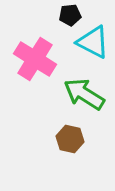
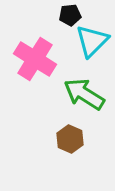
cyan triangle: moved 1 px left, 1 px up; rotated 48 degrees clockwise
brown hexagon: rotated 12 degrees clockwise
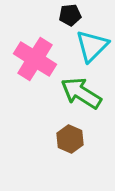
cyan triangle: moved 5 px down
green arrow: moved 3 px left, 1 px up
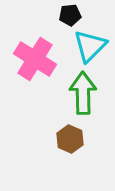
cyan triangle: moved 2 px left
green arrow: moved 2 px right; rotated 57 degrees clockwise
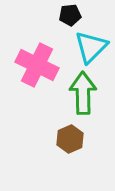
cyan triangle: moved 1 px right, 1 px down
pink cross: moved 2 px right, 6 px down; rotated 6 degrees counterclockwise
brown hexagon: rotated 12 degrees clockwise
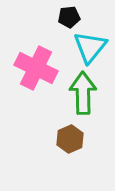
black pentagon: moved 1 px left, 2 px down
cyan triangle: moved 1 px left; rotated 6 degrees counterclockwise
pink cross: moved 1 px left, 3 px down
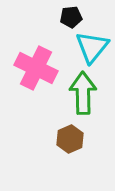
black pentagon: moved 2 px right
cyan triangle: moved 2 px right
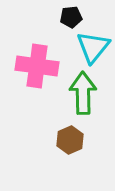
cyan triangle: moved 1 px right
pink cross: moved 1 px right, 2 px up; rotated 18 degrees counterclockwise
brown hexagon: moved 1 px down
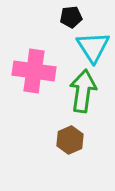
cyan triangle: rotated 12 degrees counterclockwise
pink cross: moved 3 px left, 5 px down
green arrow: moved 2 px up; rotated 9 degrees clockwise
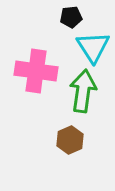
pink cross: moved 2 px right
